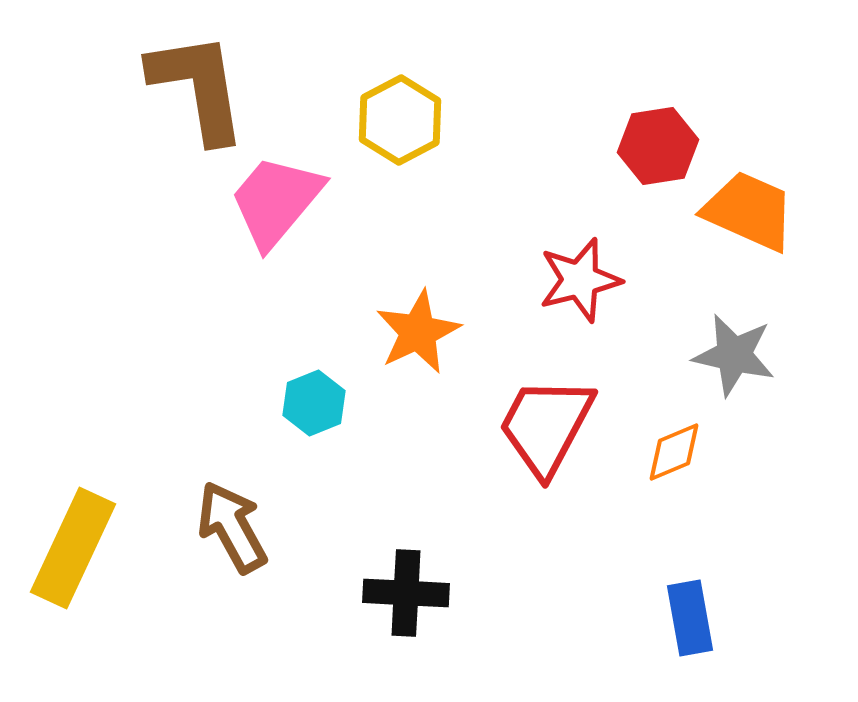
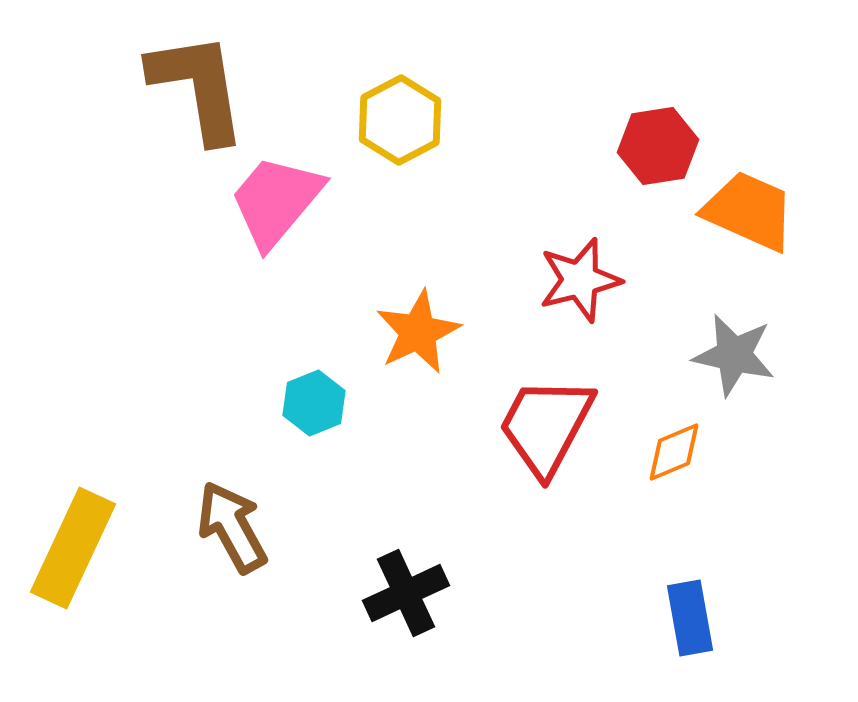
black cross: rotated 28 degrees counterclockwise
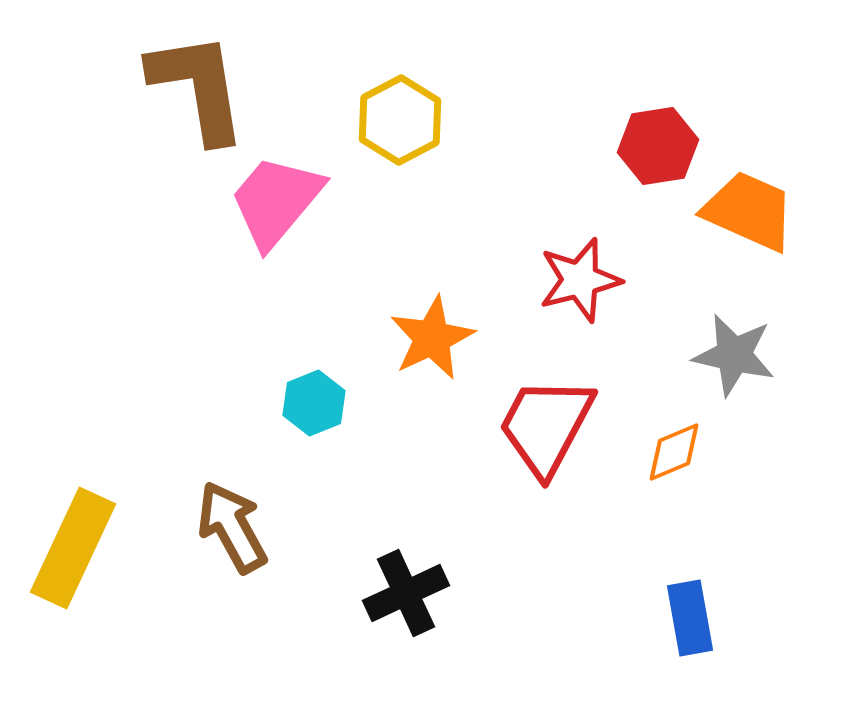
orange star: moved 14 px right, 6 px down
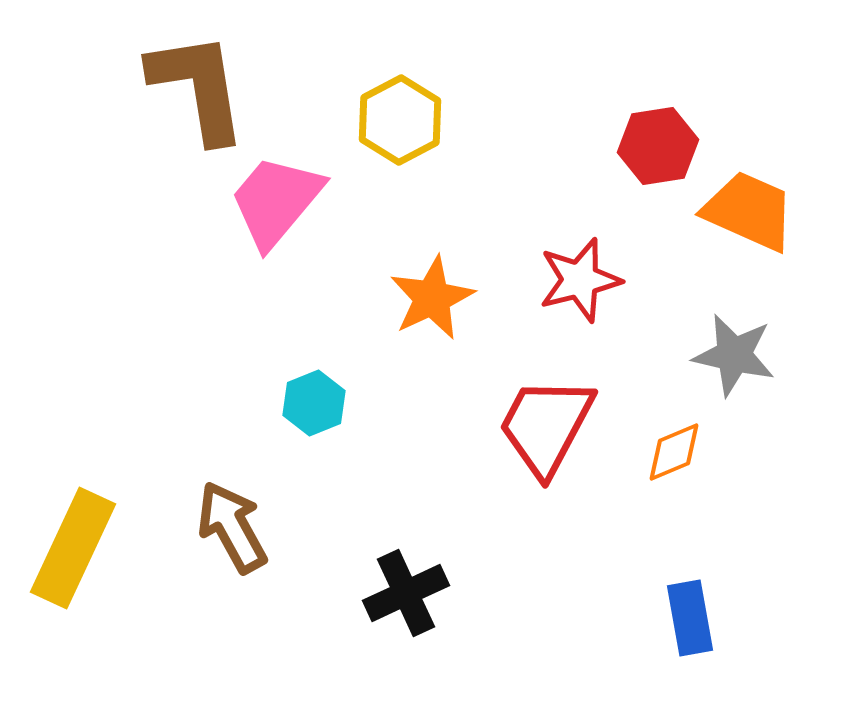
orange star: moved 40 px up
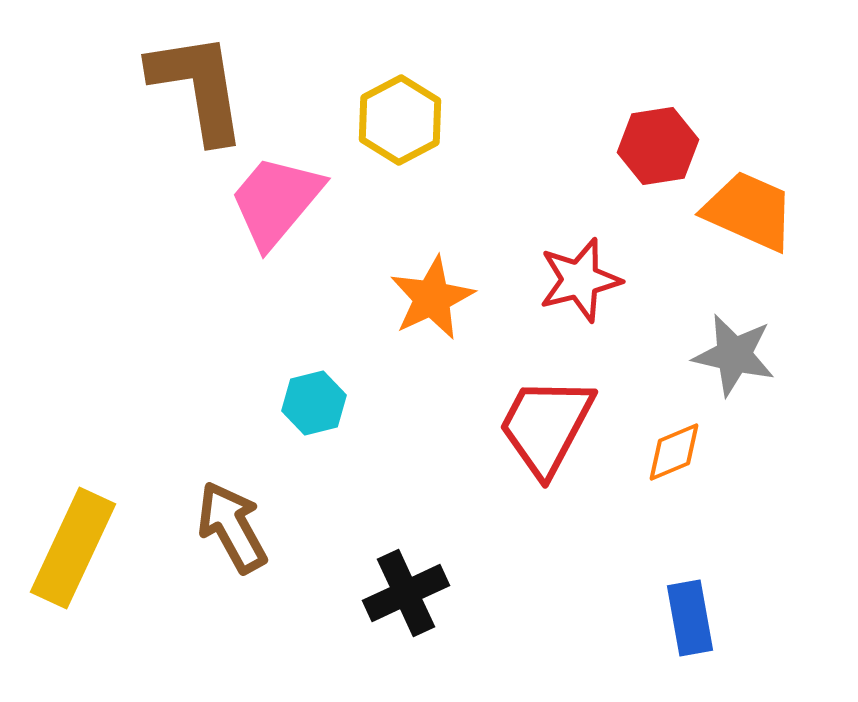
cyan hexagon: rotated 8 degrees clockwise
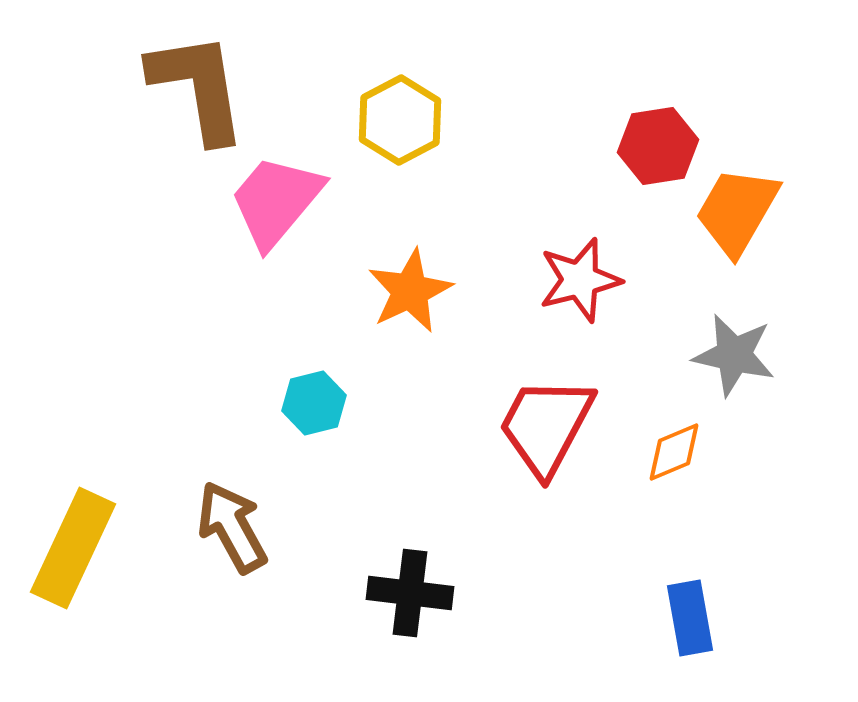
orange trapezoid: moved 12 px left; rotated 84 degrees counterclockwise
orange star: moved 22 px left, 7 px up
black cross: moved 4 px right; rotated 32 degrees clockwise
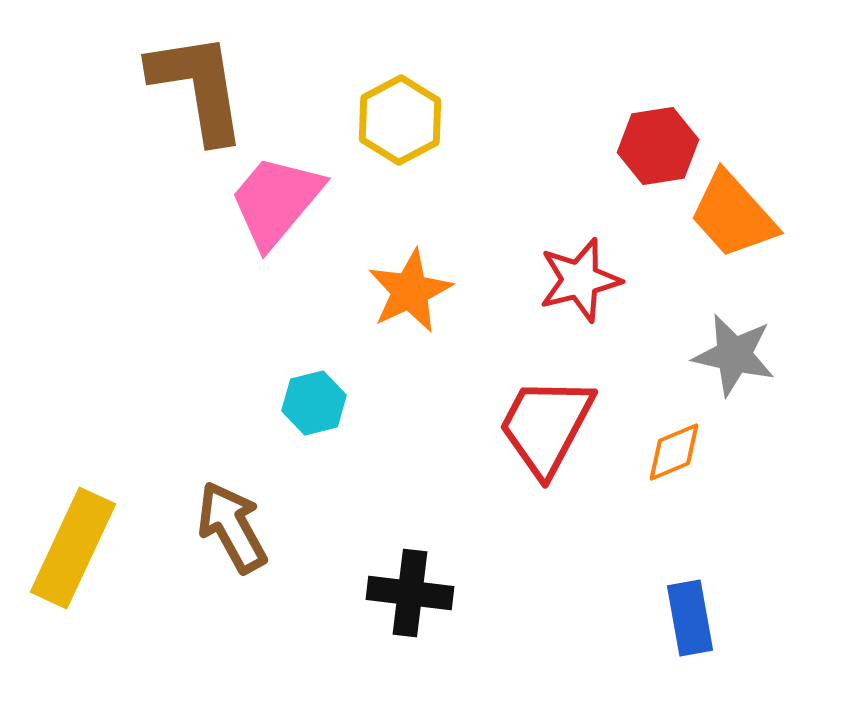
orange trapezoid: moved 4 px left, 4 px down; rotated 72 degrees counterclockwise
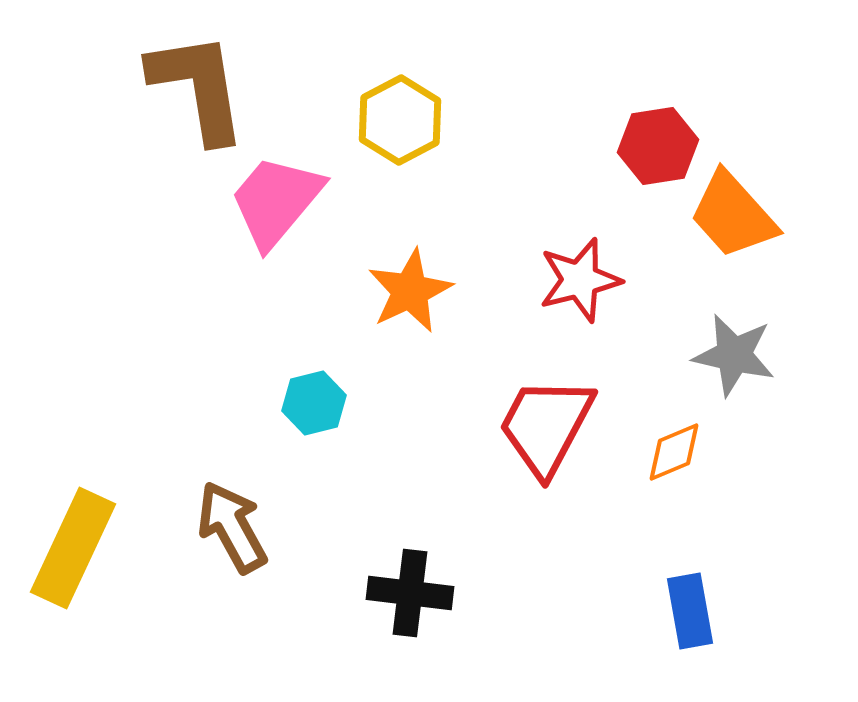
blue rectangle: moved 7 px up
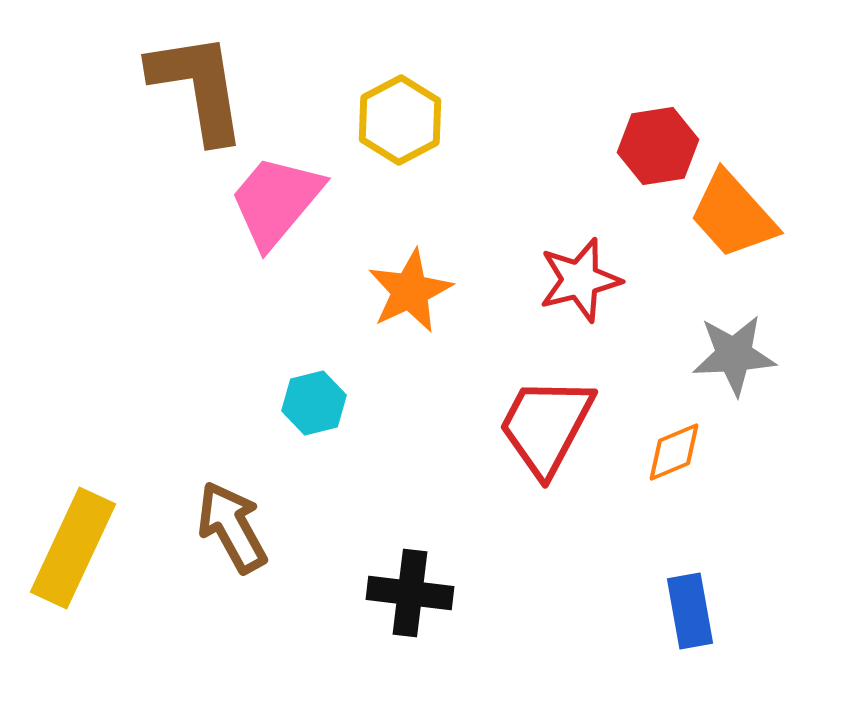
gray star: rotated 16 degrees counterclockwise
